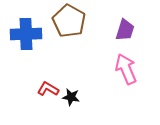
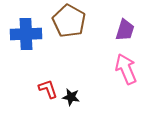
red L-shape: rotated 40 degrees clockwise
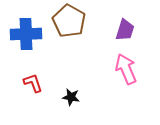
red L-shape: moved 15 px left, 6 px up
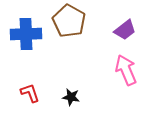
purple trapezoid: rotated 35 degrees clockwise
pink arrow: moved 1 px down
red L-shape: moved 3 px left, 10 px down
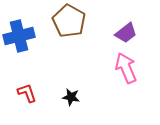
purple trapezoid: moved 1 px right, 3 px down
blue cross: moved 7 px left, 2 px down; rotated 12 degrees counterclockwise
pink arrow: moved 2 px up
red L-shape: moved 3 px left
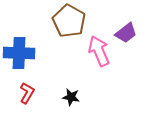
blue cross: moved 17 px down; rotated 16 degrees clockwise
pink arrow: moved 27 px left, 17 px up
red L-shape: rotated 50 degrees clockwise
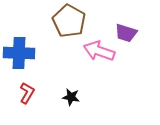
purple trapezoid: rotated 55 degrees clockwise
pink arrow: rotated 48 degrees counterclockwise
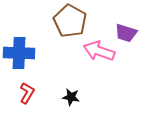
brown pentagon: moved 1 px right
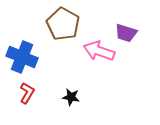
brown pentagon: moved 7 px left, 3 px down
blue cross: moved 3 px right, 4 px down; rotated 20 degrees clockwise
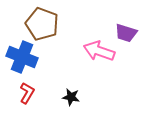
brown pentagon: moved 21 px left; rotated 8 degrees counterclockwise
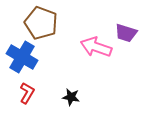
brown pentagon: moved 1 px left, 1 px up
pink arrow: moved 3 px left, 4 px up
blue cross: rotated 8 degrees clockwise
